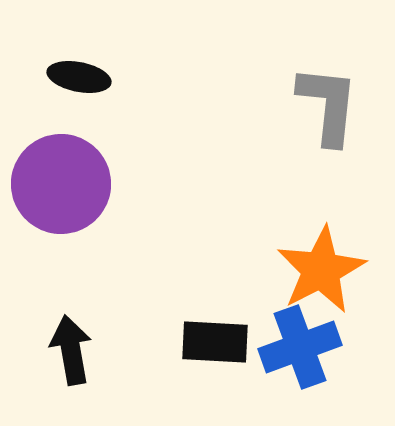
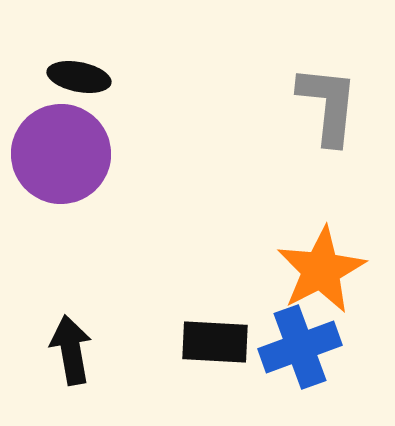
purple circle: moved 30 px up
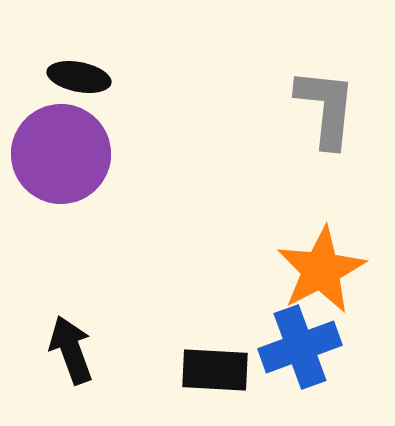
gray L-shape: moved 2 px left, 3 px down
black rectangle: moved 28 px down
black arrow: rotated 10 degrees counterclockwise
